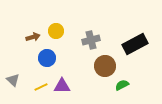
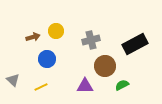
blue circle: moved 1 px down
purple triangle: moved 23 px right
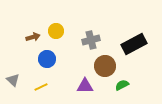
black rectangle: moved 1 px left
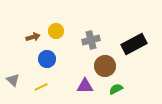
green semicircle: moved 6 px left, 4 px down
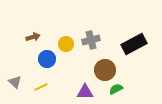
yellow circle: moved 10 px right, 13 px down
brown circle: moved 4 px down
gray triangle: moved 2 px right, 2 px down
purple triangle: moved 6 px down
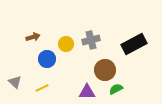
yellow line: moved 1 px right, 1 px down
purple triangle: moved 2 px right
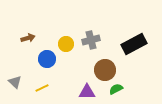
brown arrow: moved 5 px left, 1 px down
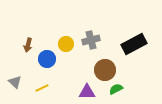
brown arrow: moved 7 px down; rotated 120 degrees clockwise
